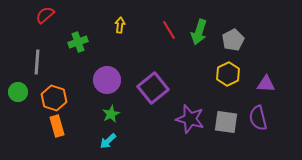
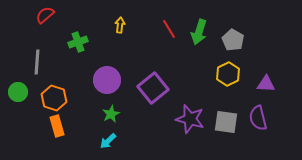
red line: moved 1 px up
gray pentagon: rotated 15 degrees counterclockwise
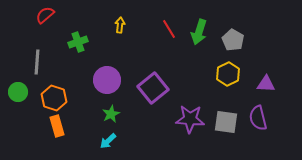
purple star: rotated 12 degrees counterclockwise
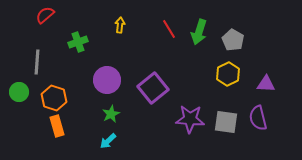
green circle: moved 1 px right
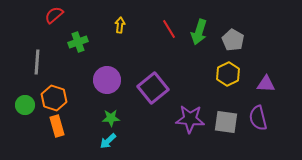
red semicircle: moved 9 px right
green circle: moved 6 px right, 13 px down
green star: moved 4 px down; rotated 24 degrees clockwise
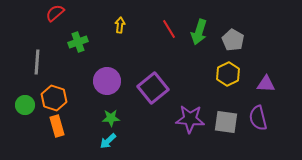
red semicircle: moved 1 px right, 2 px up
purple circle: moved 1 px down
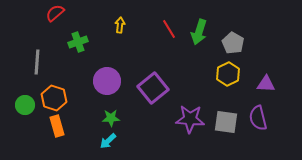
gray pentagon: moved 3 px down
